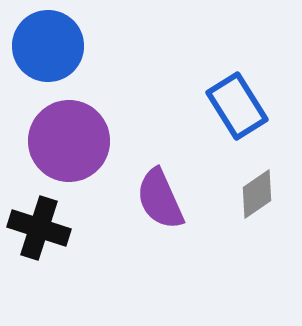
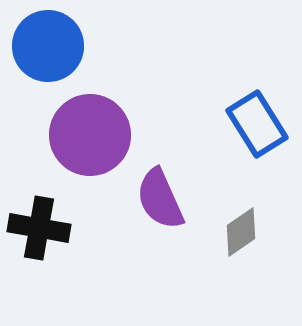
blue rectangle: moved 20 px right, 18 px down
purple circle: moved 21 px right, 6 px up
gray diamond: moved 16 px left, 38 px down
black cross: rotated 8 degrees counterclockwise
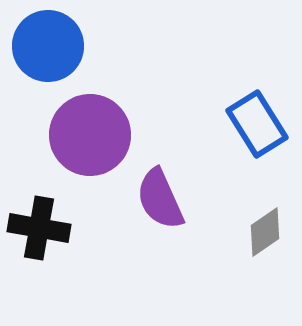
gray diamond: moved 24 px right
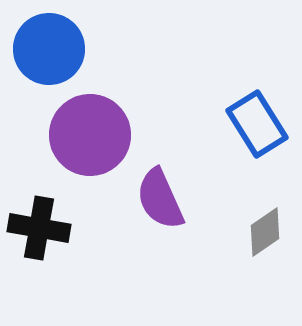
blue circle: moved 1 px right, 3 px down
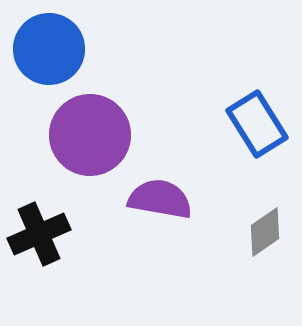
purple semicircle: rotated 124 degrees clockwise
black cross: moved 6 px down; rotated 34 degrees counterclockwise
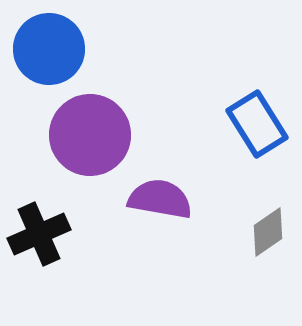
gray diamond: moved 3 px right
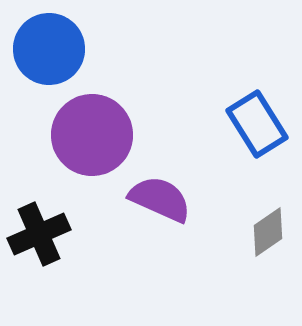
purple circle: moved 2 px right
purple semicircle: rotated 14 degrees clockwise
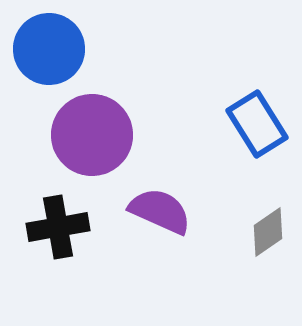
purple semicircle: moved 12 px down
black cross: moved 19 px right, 7 px up; rotated 14 degrees clockwise
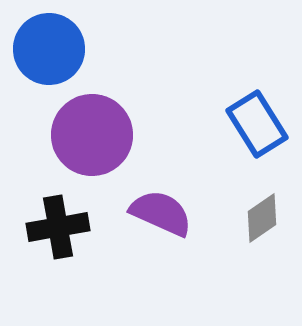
purple semicircle: moved 1 px right, 2 px down
gray diamond: moved 6 px left, 14 px up
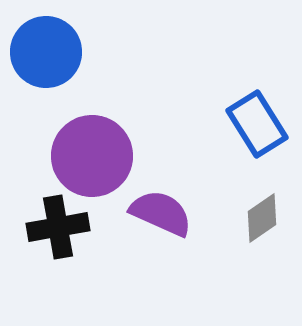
blue circle: moved 3 px left, 3 px down
purple circle: moved 21 px down
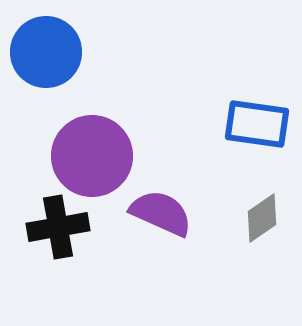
blue rectangle: rotated 50 degrees counterclockwise
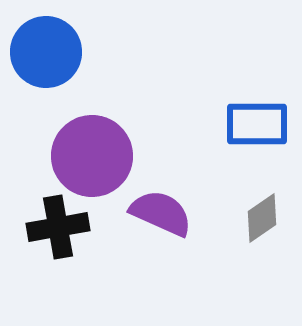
blue rectangle: rotated 8 degrees counterclockwise
